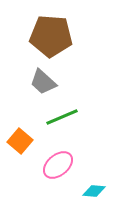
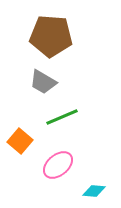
gray trapezoid: rotated 12 degrees counterclockwise
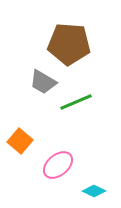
brown pentagon: moved 18 px right, 8 px down
green line: moved 14 px right, 15 px up
cyan diamond: rotated 20 degrees clockwise
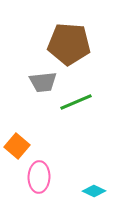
gray trapezoid: rotated 36 degrees counterclockwise
orange square: moved 3 px left, 5 px down
pink ellipse: moved 19 px left, 12 px down; rotated 48 degrees counterclockwise
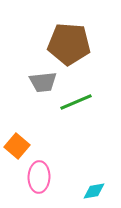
cyan diamond: rotated 35 degrees counterclockwise
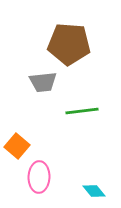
green line: moved 6 px right, 9 px down; rotated 16 degrees clockwise
cyan diamond: rotated 60 degrees clockwise
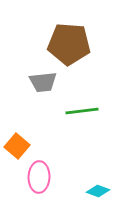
cyan diamond: moved 4 px right; rotated 30 degrees counterclockwise
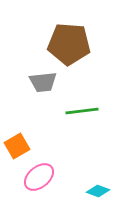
orange square: rotated 20 degrees clockwise
pink ellipse: rotated 48 degrees clockwise
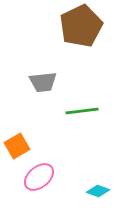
brown pentagon: moved 12 px right, 18 px up; rotated 30 degrees counterclockwise
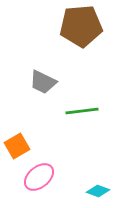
brown pentagon: rotated 21 degrees clockwise
gray trapezoid: rotated 32 degrees clockwise
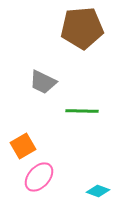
brown pentagon: moved 1 px right, 2 px down
green line: rotated 8 degrees clockwise
orange square: moved 6 px right
pink ellipse: rotated 8 degrees counterclockwise
